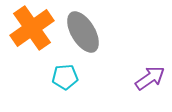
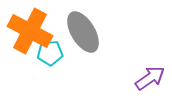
orange cross: moved 2 px left, 3 px down; rotated 27 degrees counterclockwise
cyan pentagon: moved 15 px left, 24 px up
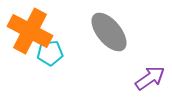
gray ellipse: moved 26 px right; rotated 9 degrees counterclockwise
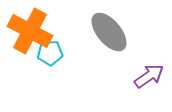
purple arrow: moved 1 px left, 2 px up
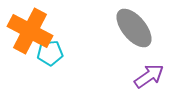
gray ellipse: moved 25 px right, 4 px up
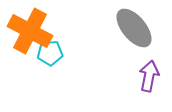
purple arrow: rotated 44 degrees counterclockwise
